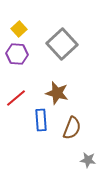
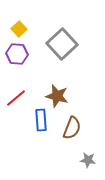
brown star: moved 3 px down
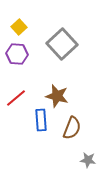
yellow square: moved 2 px up
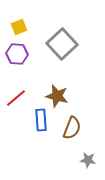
yellow square: rotated 21 degrees clockwise
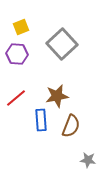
yellow square: moved 2 px right
brown star: rotated 25 degrees counterclockwise
brown semicircle: moved 1 px left, 2 px up
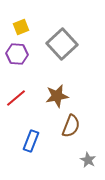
blue rectangle: moved 10 px left, 21 px down; rotated 25 degrees clockwise
gray star: rotated 21 degrees clockwise
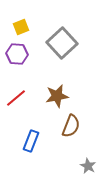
gray square: moved 1 px up
gray star: moved 6 px down
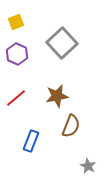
yellow square: moved 5 px left, 5 px up
purple hexagon: rotated 20 degrees clockwise
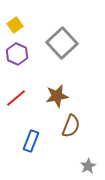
yellow square: moved 1 px left, 3 px down; rotated 14 degrees counterclockwise
gray star: rotated 14 degrees clockwise
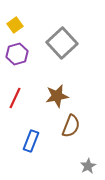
purple hexagon: rotated 20 degrees clockwise
red line: moved 1 px left; rotated 25 degrees counterclockwise
